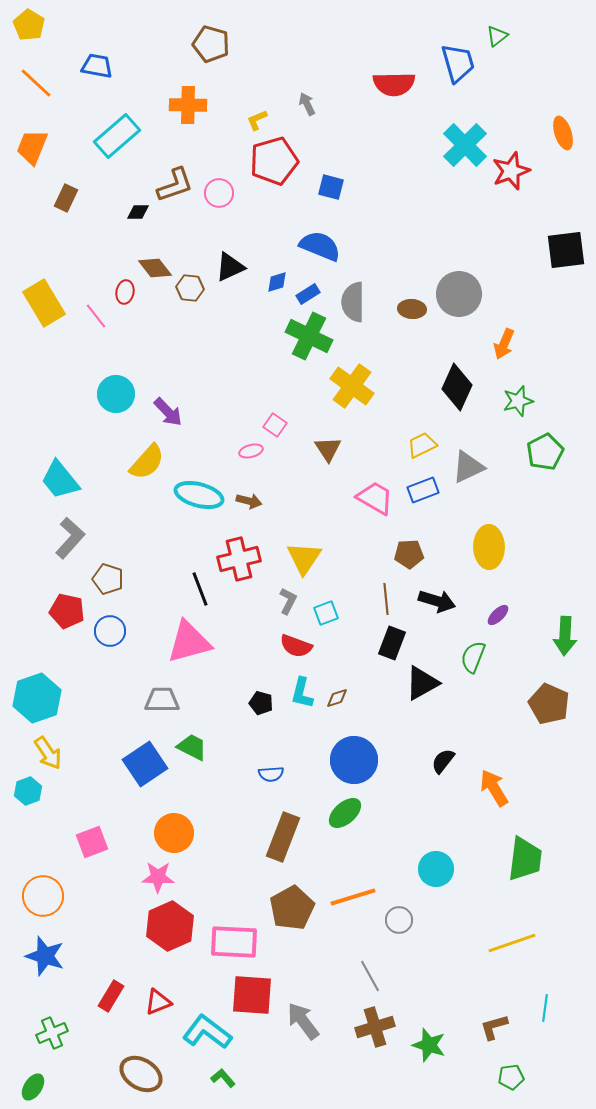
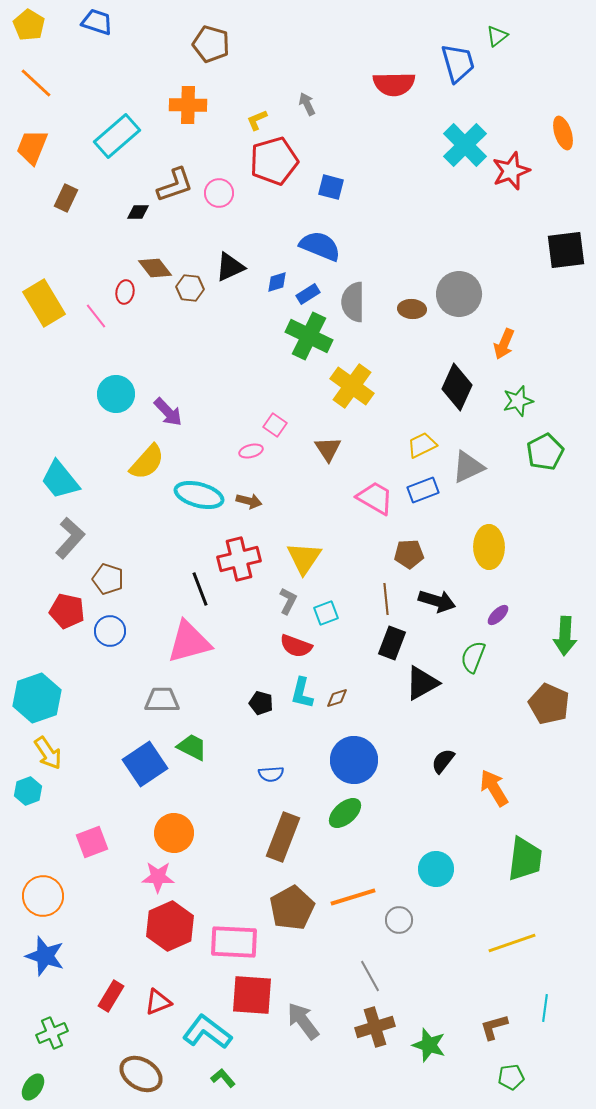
blue trapezoid at (97, 66): moved 44 px up; rotated 8 degrees clockwise
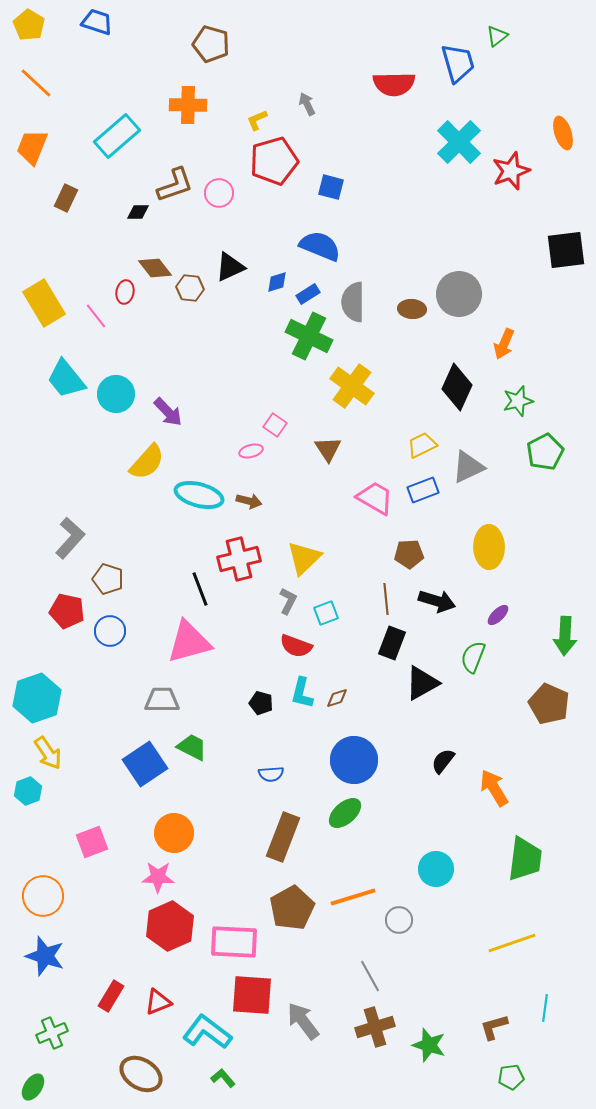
cyan cross at (465, 145): moved 6 px left, 3 px up
cyan trapezoid at (60, 480): moved 6 px right, 101 px up
yellow triangle at (304, 558): rotated 12 degrees clockwise
